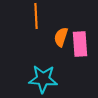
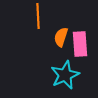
orange line: moved 2 px right
cyan star: moved 22 px right, 4 px up; rotated 28 degrees counterclockwise
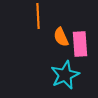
orange semicircle: rotated 42 degrees counterclockwise
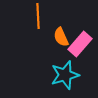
pink rectangle: rotated 45 degrees clockwise
cyan star: rotated 8 degrees clockwise
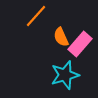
orange line: moved 2 px left; rotated 45 degrees clockwise
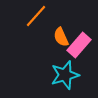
pink rectangle: moved 1 px left, 1 px down
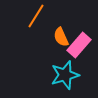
orange line: rotated 10 degrees counterclockwise
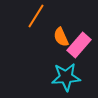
cyan star: moved 1 px right, 2 px down; rotated 12 degrees clockwise
